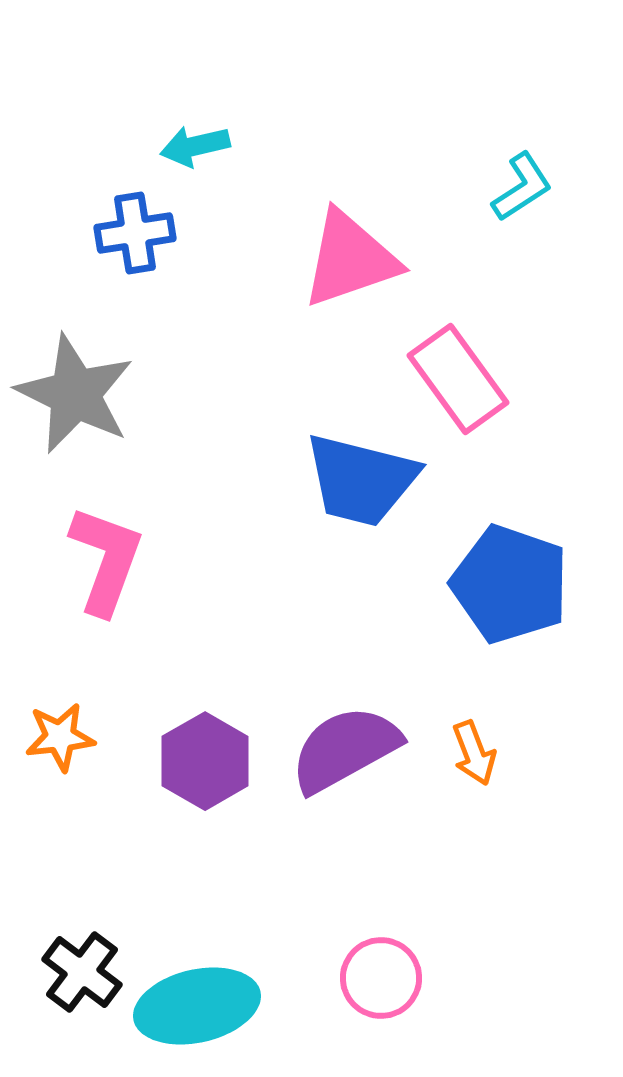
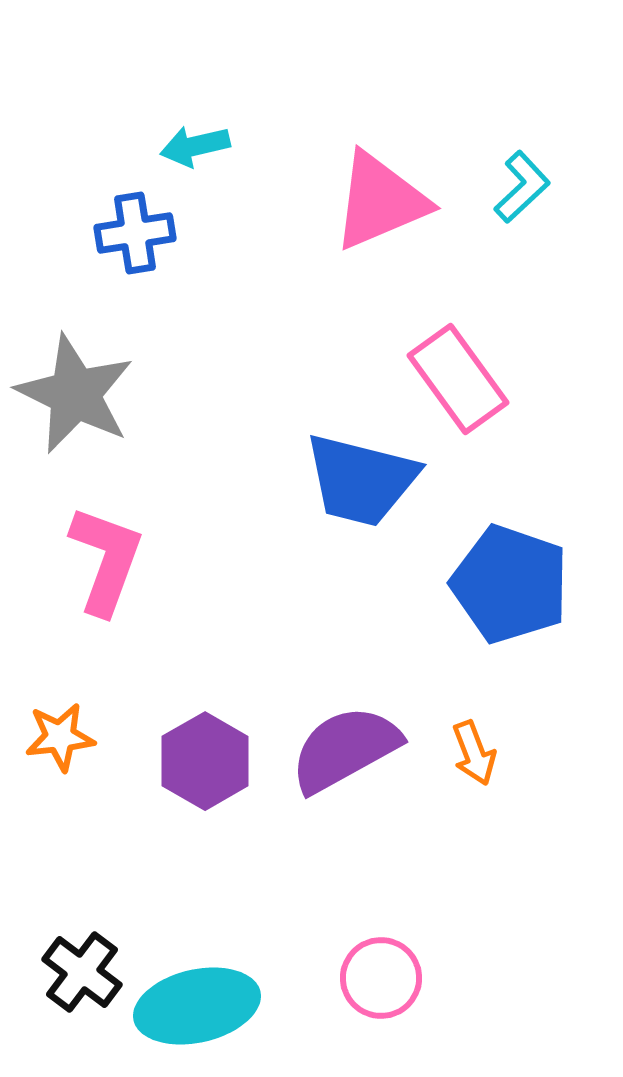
cyan L-shape: rotated 10 degrees counterclockwise
pink triangle: moved 30 px right, 58 px up; rotated 4 degrees counterclockwise
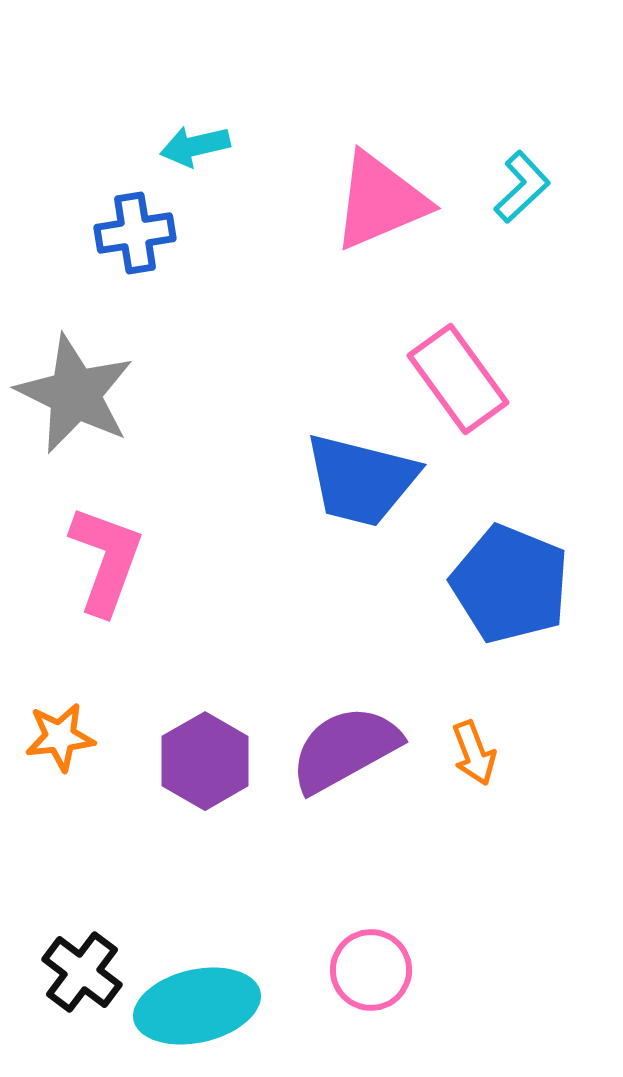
blue pentagon: rotated 3 degrees clockwise
pink circle: moved 10 px left, 8 px up
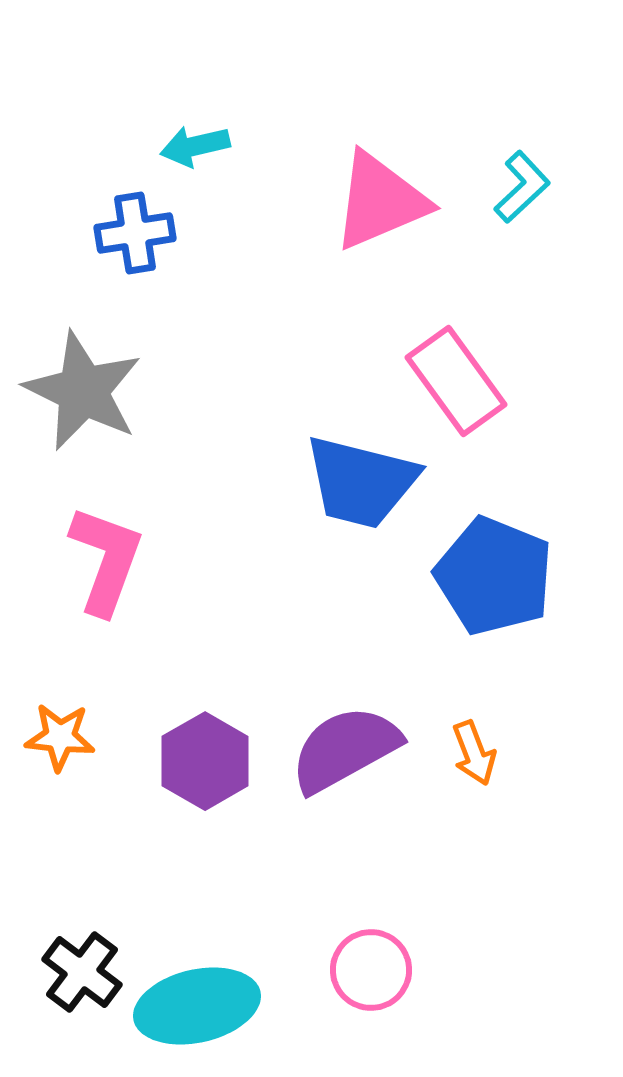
pink rectangle: moved 2 px left, 2 px down
gray star: moved 8 px right, 3 px up
blue trapezoid: moved 2 px down
blue pentagon: moved 16 px left, 8 px up
orange star: rotated 12 degrees clockwise
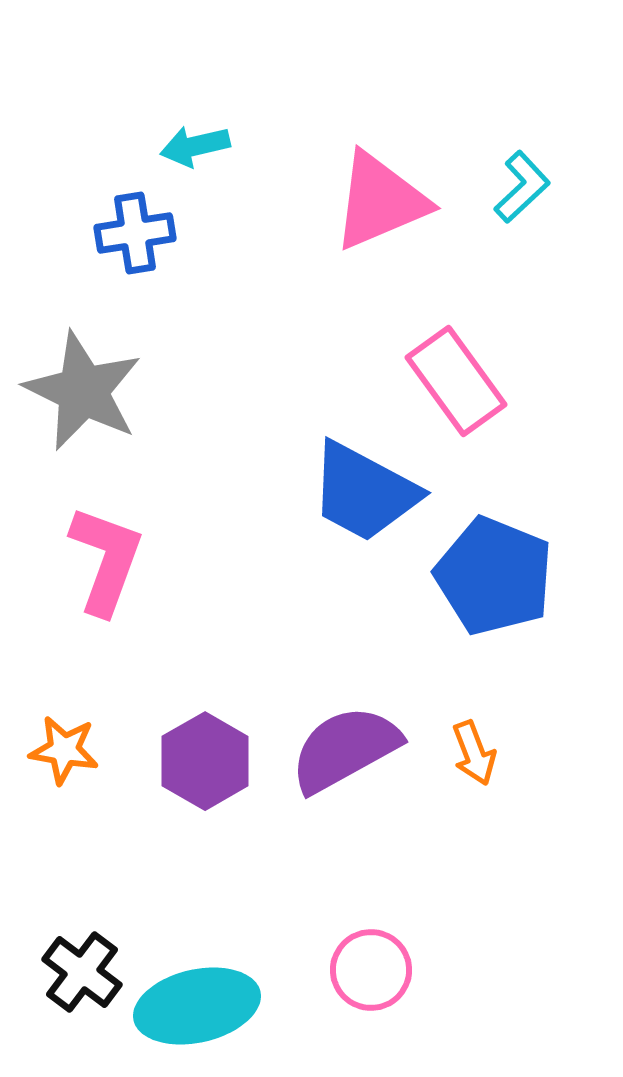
blue trapezoid: moved 3 px right, 10 px down; rotated 14 degrees clockwise
orange star: moved 4 px right, 13 px down; rotated 4 degrees clockwise
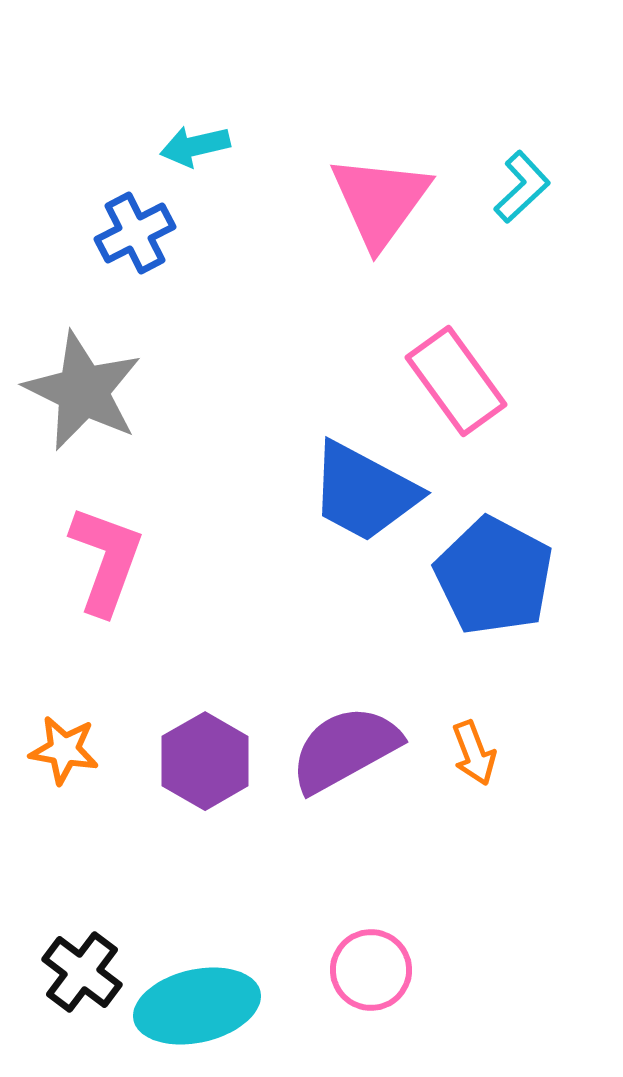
pink triangle: rotated 31 degrees counterclockwise
blue cross: rotated 18 degrees counterclockwise
blue pentagon: rotated 6 degrees clockwise
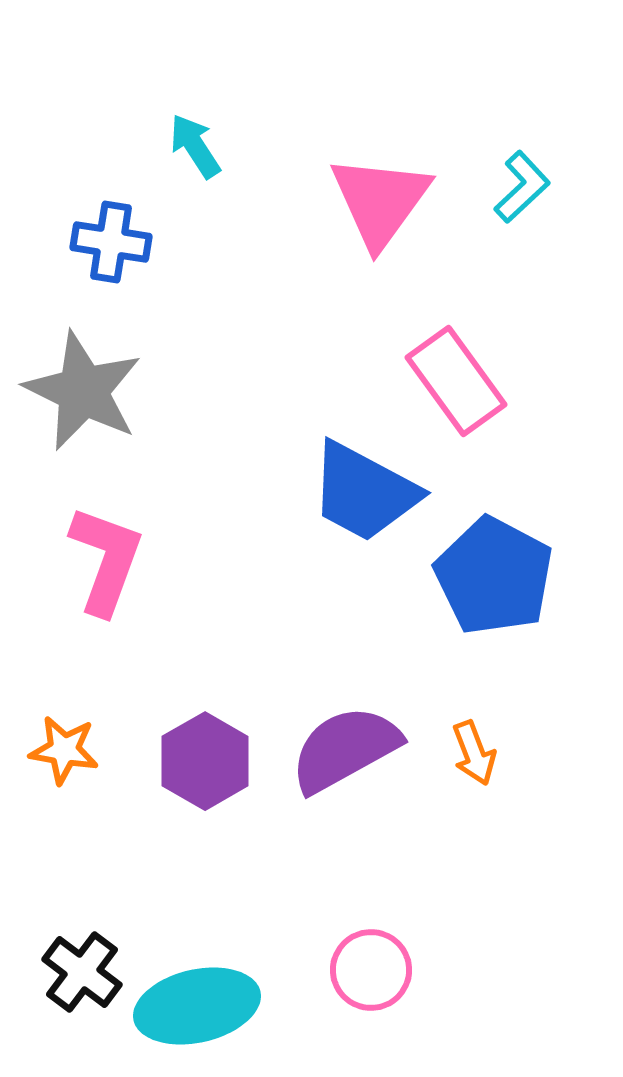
cyan arrow: rotated 70 degrees clockwise
blue cross: moved 24 px left, 9 px down; rotated 36 degrees clockwise
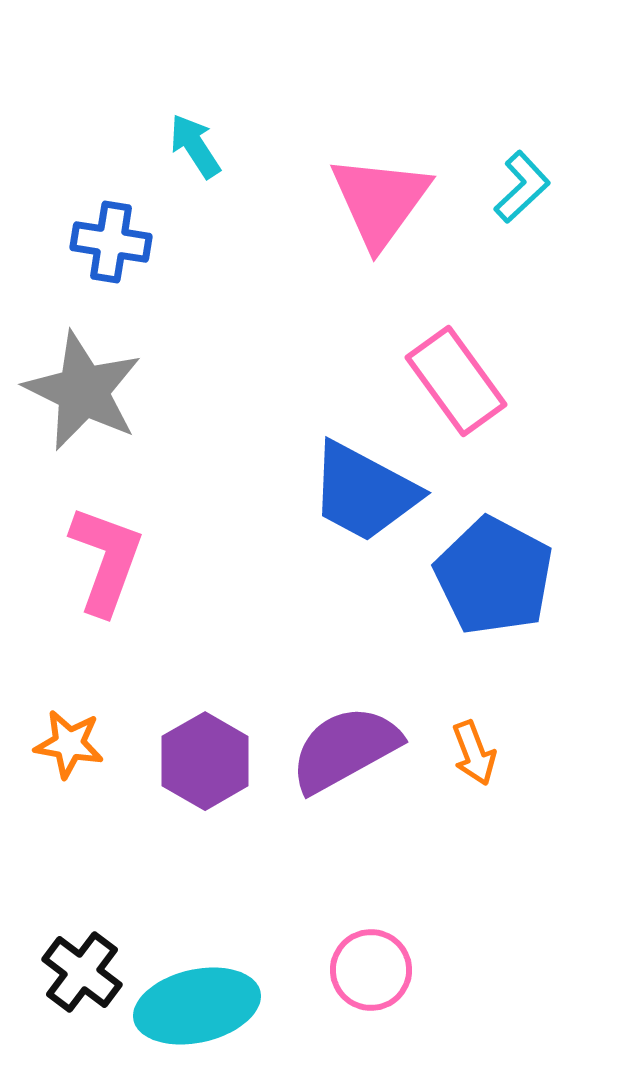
orange star: moved 5 px right, 6 px up
